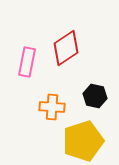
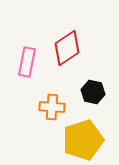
red diamond: moved 1 px right
black hexagon: moved 2 px left, 4 px up
yellow pentagon: moved 1 px up
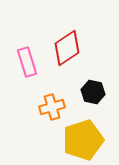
pink rectangle: rotated 28 degrees counterclockwise
orange cross: rotated 20 degrees counterclockwise
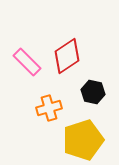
red diamond: moved 8 px down
pink rectangle: rotated 28 degrees counterclockwise
orange cross: moved 3 px left, 1 px down
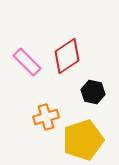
orange cross: moved 3 px left, 9 px down
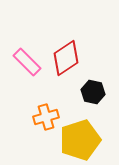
red diamond: moved 1 px left, 2 px down
yellow pentagon: moved 3 px left
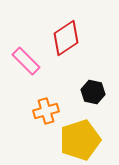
red diamond: moved 20 px up
pink rectangle: moved 1 px left, 1 px up
orange cross: moved 6 px up
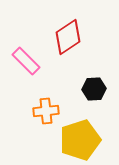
red diamond: moved 2 px right, 1 px up
black hexagon: moved 1 px right, 3 px up; rotated 15 degrees counterclockwise
orange cross: rotated 10 degrees clockwise
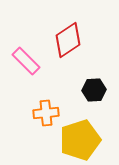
red diamond: moved 3 px down
black hexagon: moved 1 px down
orange cross: moved 2 px down
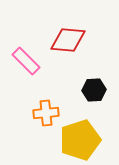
red diamond: rotated 39 degrees clockwise
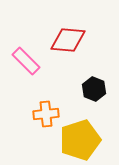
black hexagon: moved 1 px up; rotated 25 degrees clockwise
orange cross: moved 1 px down
